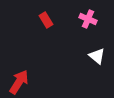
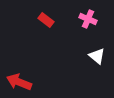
red rectangle: rotated 21 degrees counterclockwise
red arrow: rotated 100 degrees counterclockwise
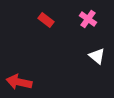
pink cross: rotated 12 degrees clockwise
red arrow: rotated 10 degrees counterclockwise
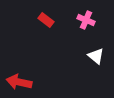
pink cross: moved 2 px left, 1 px down; rotated 12 degrees counterclockwise
white triangle: moved 1 px left
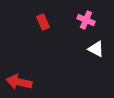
red rectangle: moved 3 px left, 2 px down; rotated 28 degrees clockwise
white triangle: moved 7 px up; rotated 12 degrees counterclockwise
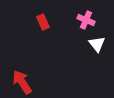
white triangle: moved 1 px right, 5 px up; rotated 24 degrees clockwise
red arrow: moved 3 px right; rotated 45 degrees clockwise
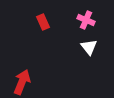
white triangle: moved 8 px left, 3 px down
red arrow: rotated 55 degrees clockwise
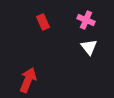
red arrow: moved 6 px right, 2 px up
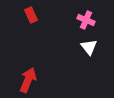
red rectangle: moved 12 px left, 7 px up
